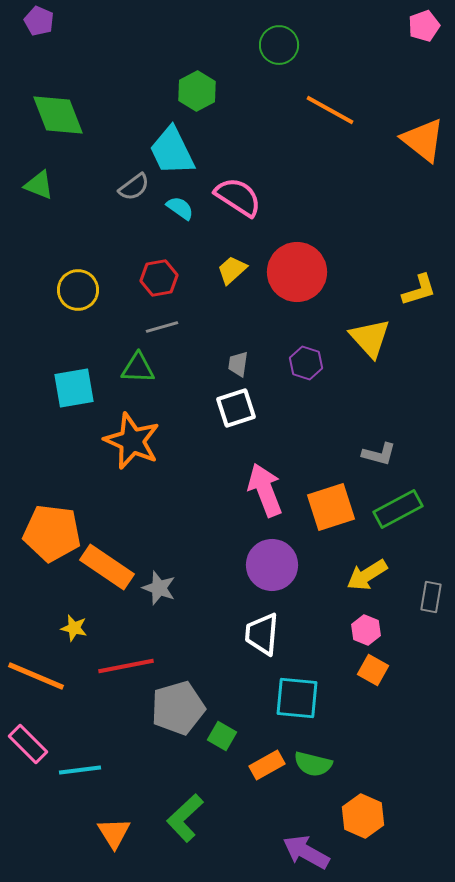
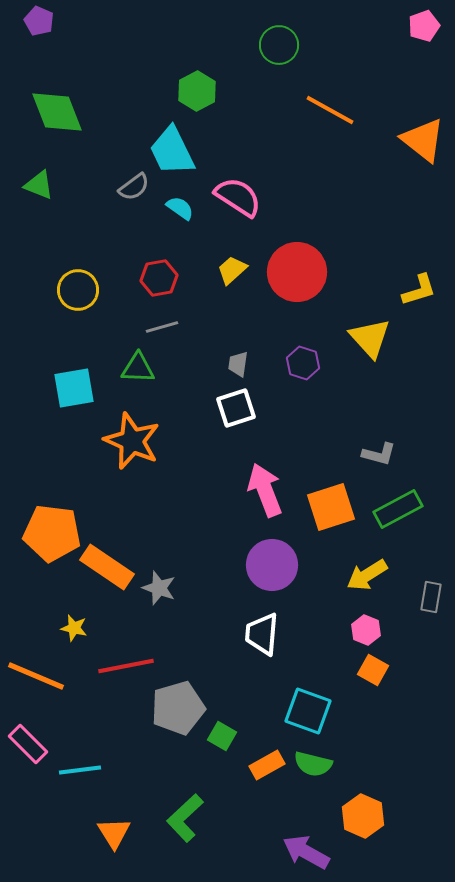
green diamond at (58, 115): moved 1 px left, 3 px up
purple hexagon at (306, 363): moved 3 px left
cyan square at (297, 698): moved 11 px right, 13 px down; rotated 15 degrees clockwise
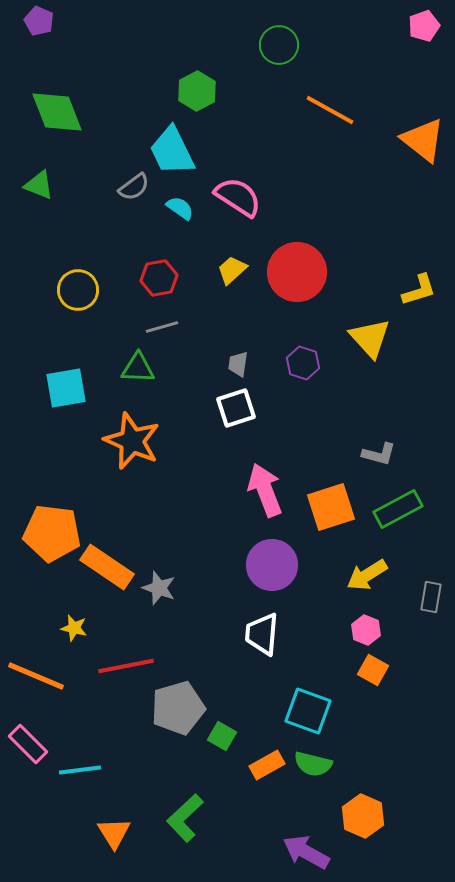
cyan square at (74, 388): moved 8 px left
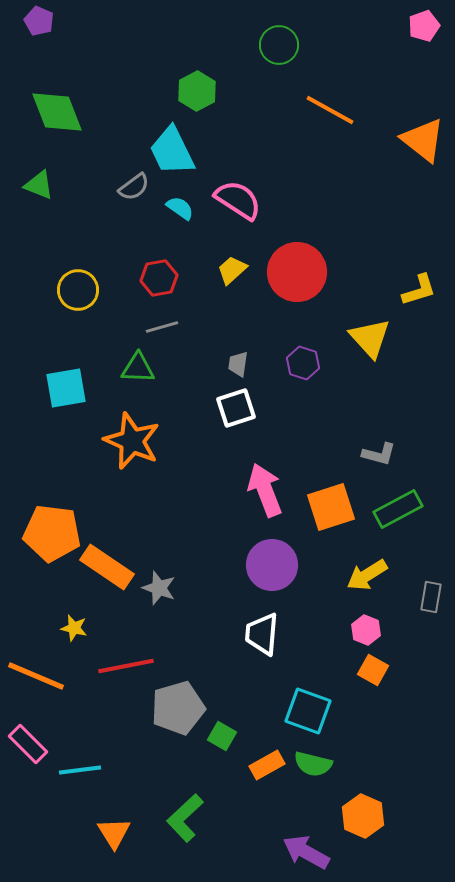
pink semicircle at (238, 197): moved 3 px down
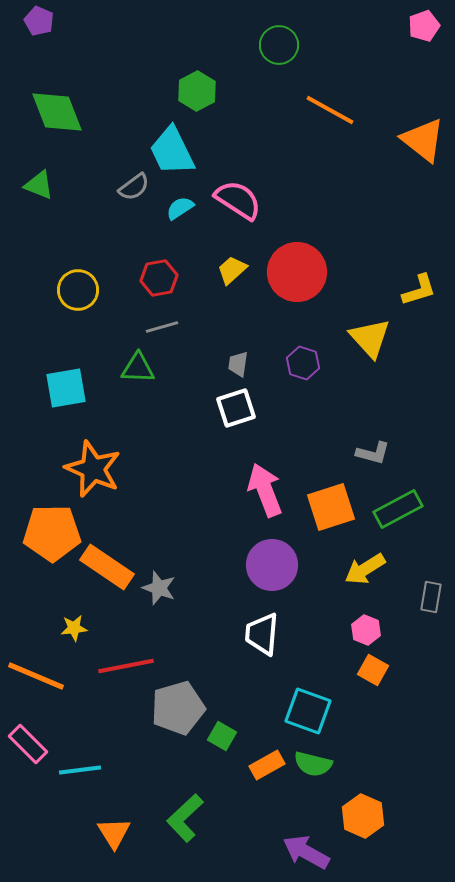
cyan semicircle at (180, 208): rotated 68 degrees counterclockwise
orange star at (132, 441): moved 39 px left, 28 px down
gray L-shape at (379, 454): moved 6 px left, 1 px up
orange pentagon at (52, 533): rotated 8 degrees counterclockwise
yellow arrow at (367, 575): moved 2 px left, 6 px up
yellow star at (74, 628): rotated 20 degrees counterclockwise
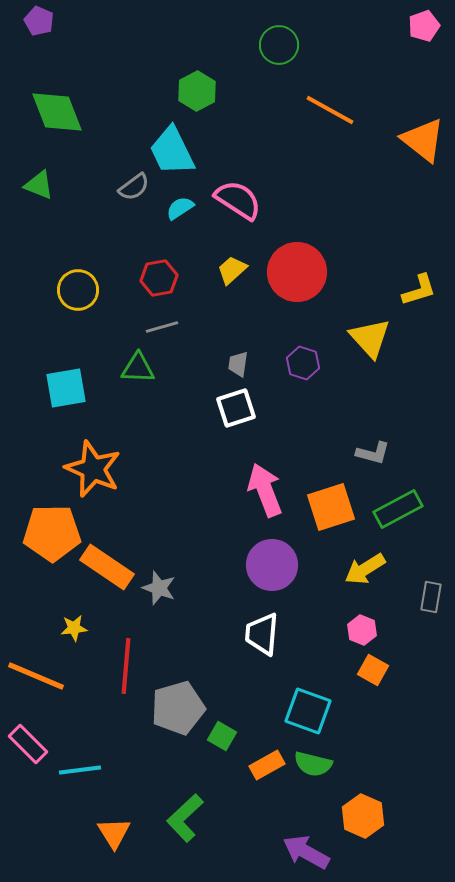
pink hexagon at (366, 630): moved 4 px left
red line at (126, 666): rotated 74 degrees counterclockwise
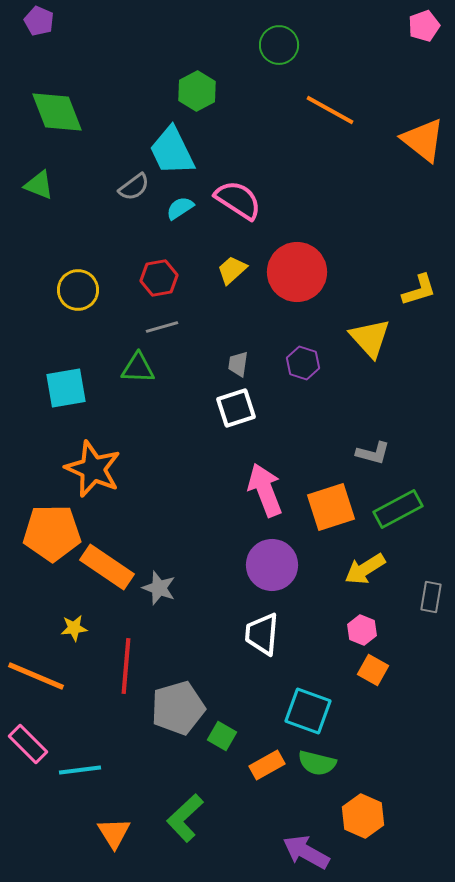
green semicircle at (313, 764): moved 4 px right, 1 px up
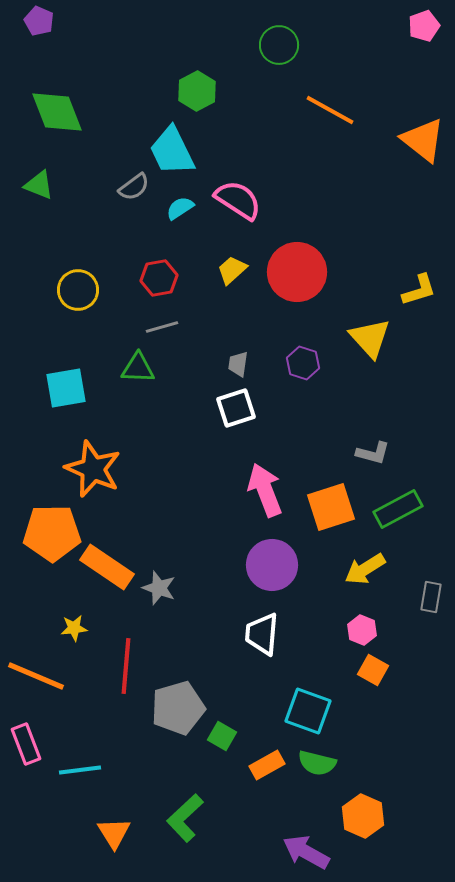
pink rectangle at (28, 744): moved 2 px left; rotated 24 degrees clockwise
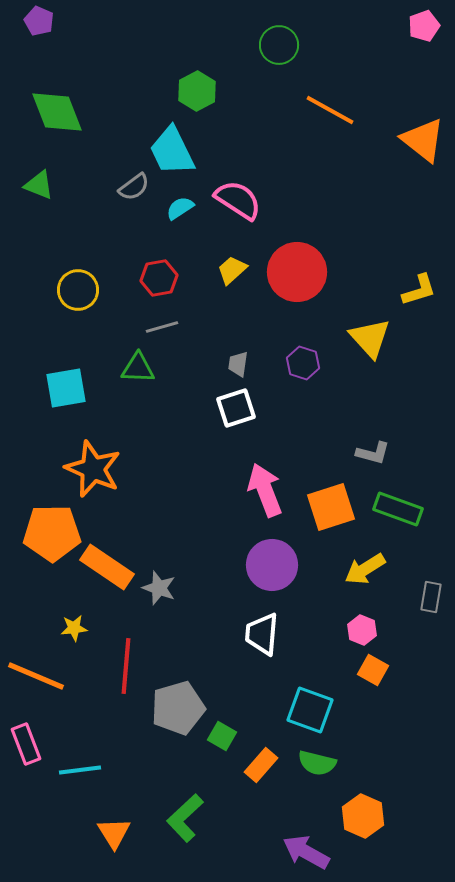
green rectangle at (398, 509): rotated 48 degrees clockwise
cyan square at (308, 711): moved 2 px right, 1 px up
orange rectangle at (267, 765): moved 6 px left; rotated 20 degrees counterclockwise
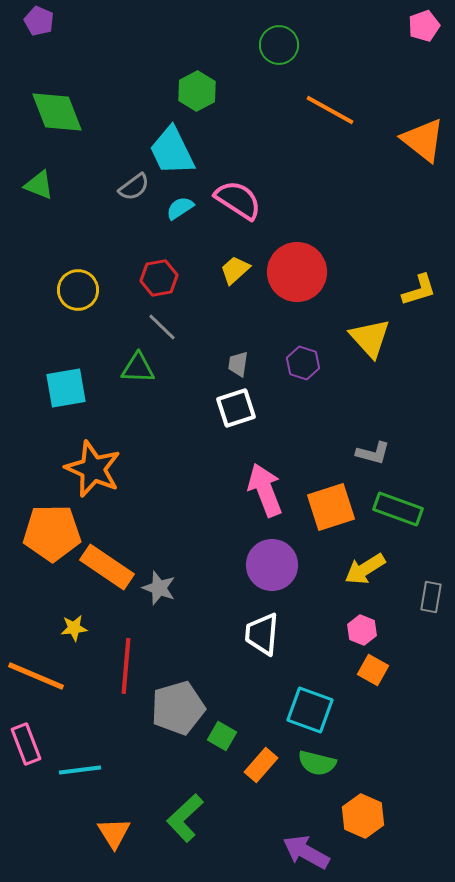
yellow trapezoid at (232, 270): moved 3 px right
gray line at (162, 327): rotated 60 degrees clockwise
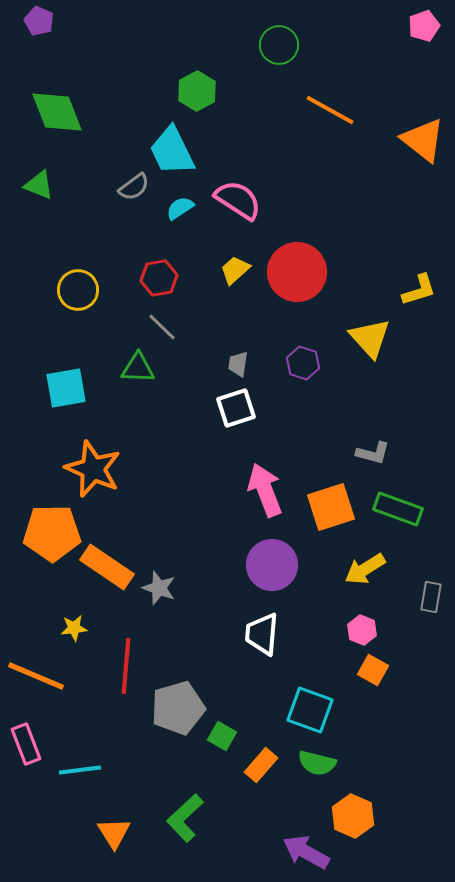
orange hexagon at (363, 816): moved 10 px left
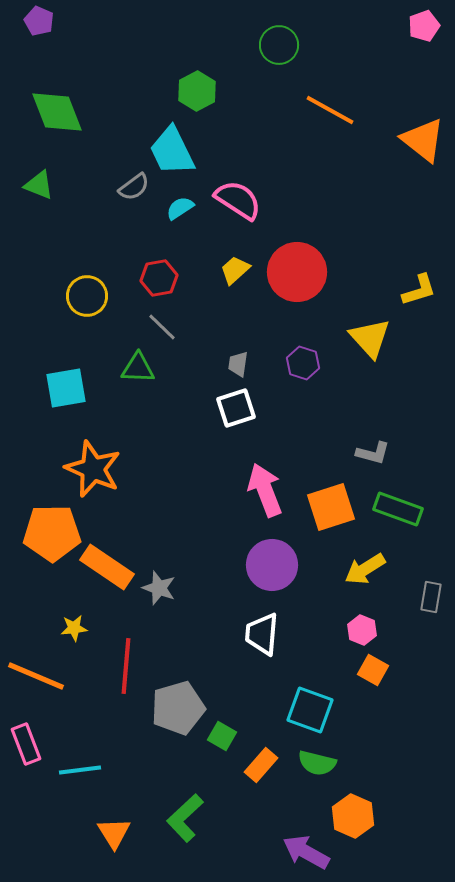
yellow circle at (78, 290): moved 9 px right, 6 px down
